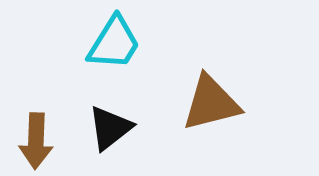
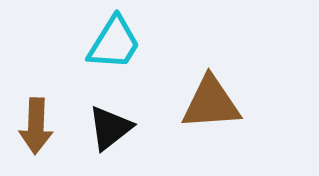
brown triangle: rotated 10 degrees clockwise
brown arrow: moved 15 px up
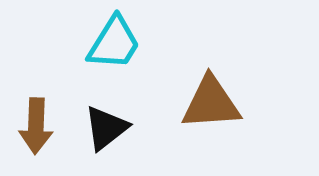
black triangle: moved 4 px left
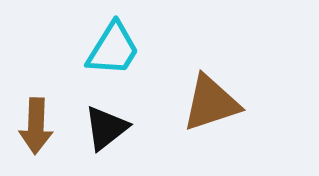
cyan trapezoid: moved 1 px left, 6 px down
brown triangle: rotated 14 degrees counterclockwise
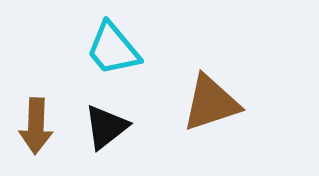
cyan trapezoid: rotated 108 degrees clockwise
black triangle: moved 1 px up
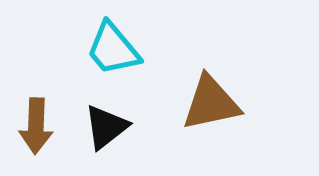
brown triangle: rotated 6 degrees clockwise
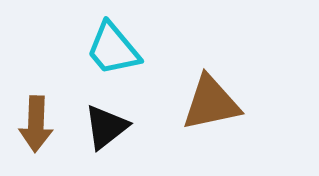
brown arrow: moved 2 px up
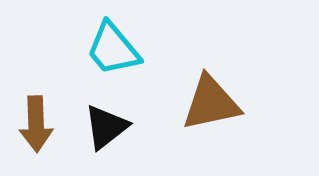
brown arrow: rotated 4 degrees counterclockwise
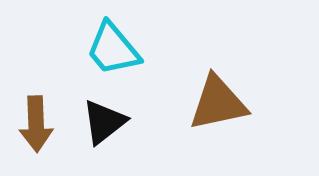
brown triangle: moved 7 px right
black triangle: moved 2 px left, 5 px up
